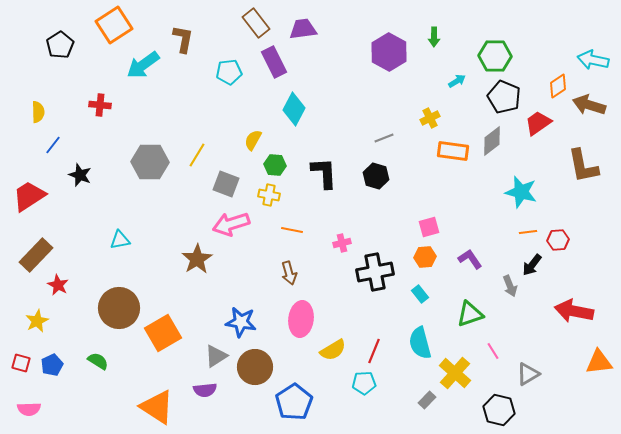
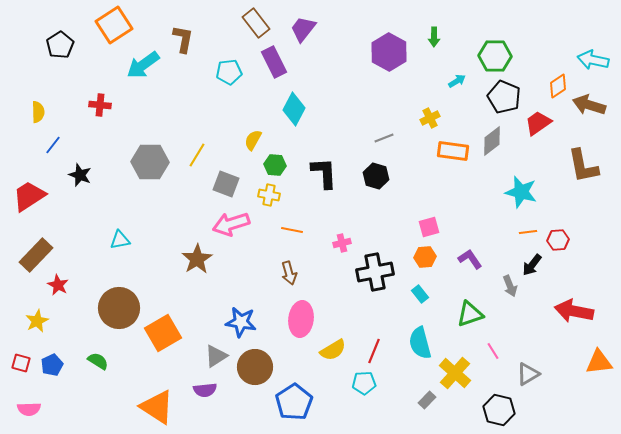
purple trapezoid at (303, 29): rotated 44 degrees counterclockwise
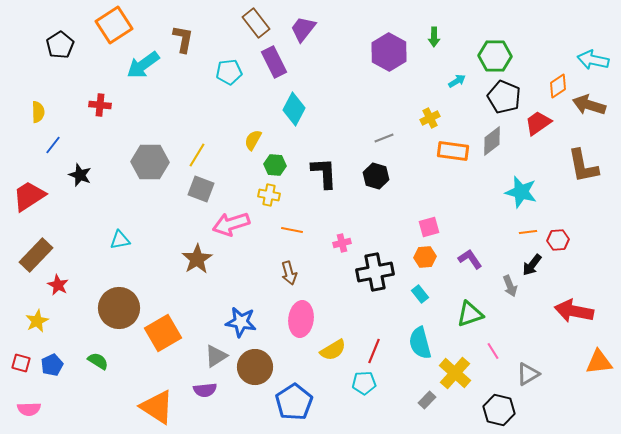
gray square at (226, 184): moved 25 px left, 5 px down
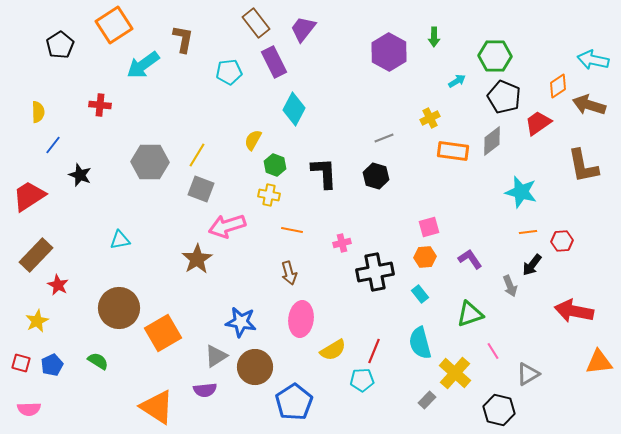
green hexagon at (275, 165): rotated 15 degrees clockwise
pink arrow at (231, 224): moved 4 px left, 2 px down
red hexagon at (558, 240): moved 4 px right, 1 px down
cyan pentagon at (364, 383): moved 2 px left, 3 px up
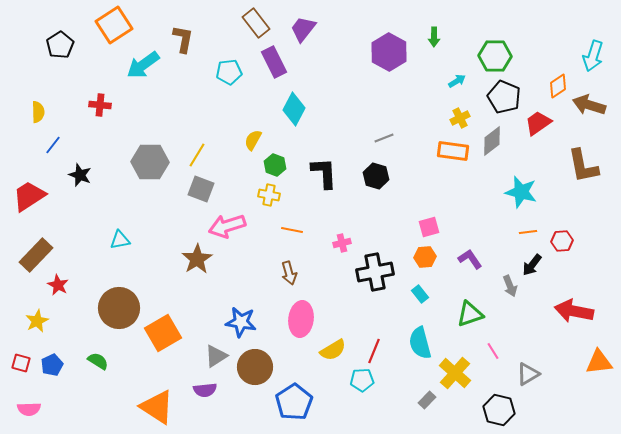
cyan arrow at (593, 60): moved 4 px up; rotated 84 degrees counterclockwise
yellow cross at (430, 118): moved 30 px right
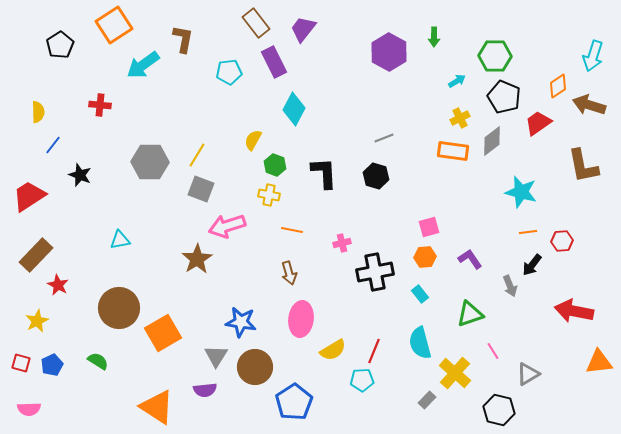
gray triangle at (216, 356): rotated 25 degrees counterclockwise
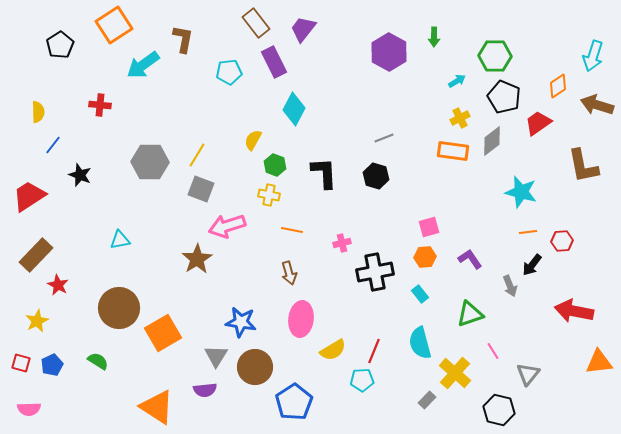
brown arrow at (589, 105): moved 8 px right
gray triangle at (528, 374): rotated 20 degrees counterclockwise
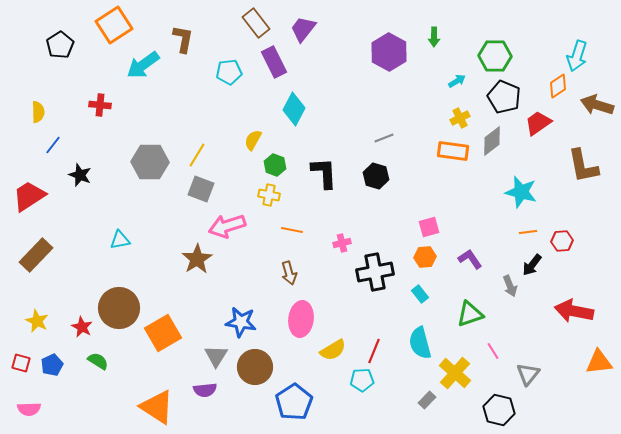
cyan arrow at (593, 56): moved 16 px left
red star at (58, 285): moved 24 px right, 42 px down
yellow star at (37, 321): rotated 20 degrees counterclockwise
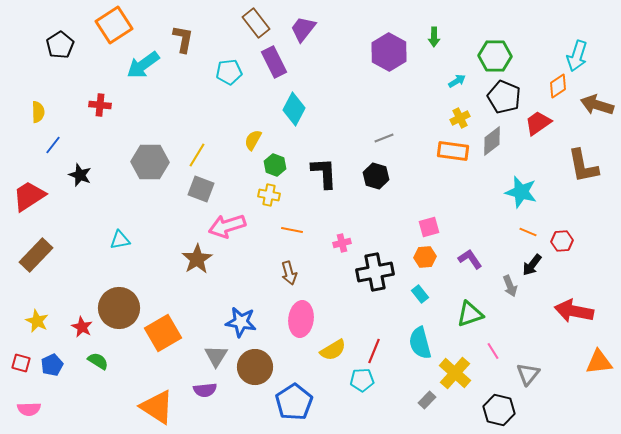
orange line at (528, 232): rotated 30 degrees clockwise
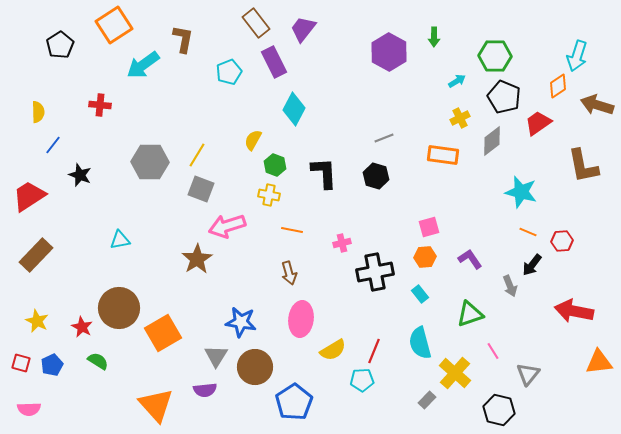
cyan pentagon at (229, 72): rotated 15 degrees counterclockwise
orange rectangle at (453, 151): moved 10 px left, 4 px down
orange triangle at (157, 407): moved 1 px left, 2 px up; rotated 15 degrees clockwise
